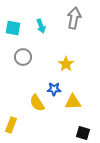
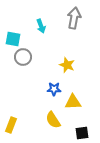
cyan square: moved 11 px down
yellow star: moved 1 px right, 1 px down; rotated 14 degrees counterclockwise
yellow semicircle: moved 16 px right, 17 px down
black square: moved 1 px left; rotated 24 degrees counterclockwise
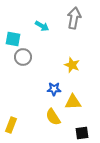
cyan arrow: moved 1 px right; rotated 40 degrees counterclockwise
yellow star: moved 5 px right
yellow semicircle: moved 3 px up
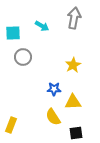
cyan square: moved 6 px up; rotated 14 degrees counterclockwise
yellow star: moved 1 px right; rotated 21 degrees clockwise
black square: moved 6 px left
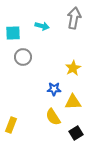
cyan arrow: rotated 16 degrees counterclockwise
yellow star: moved 3 px down
black square: rotated 24 degrees counterclockwise
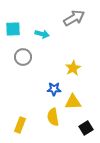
gray arrow: rotated 50 degrees clockwise
cyan arrow: moved 8 px down
cyan square: moved 4 px up
yellow semicircle: rotated 24 degrees clockwise
yellow rectangle: moved 9 px right
black square: moved 10 px right, 5 px up
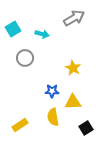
cyan square: rotated 28 degrees counterclockwise
gray circle: moved 2 px right, 1 px down
yellow star: rotated 14 degrees counterclockwise
blue star: moved 2 px left, 2 px down
yellow rectangle: rotated 35 degrees clockwise
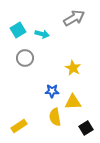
cyan square: moved 5 px right, 1 px down
yellow semicircle: moved 2 px right
yellow rectangle: moved 1 px left, 1 px down
